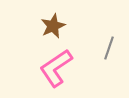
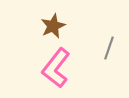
pink L-shape: rotated 18 degrees counterclockwise
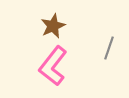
pink L-shape: moved 3 px left, 2 px up
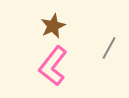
gray line: rotated 10 degrees clockwise
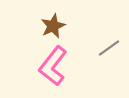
gray line: rotated 25 degrees clockwise
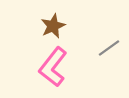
pink L-shape: moved 1 px down
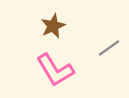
pink L-shape: moved 2 px right, 3 px down; rotated 69 degrees counterclockwise
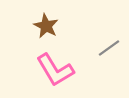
brown star: moved 7 px left; rotated 20 degrees counterclockwise
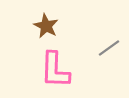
pink L-shape: rotated 33 degrees clockwise
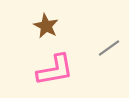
pink L-shape: rotated 102 degrees counterclockwise
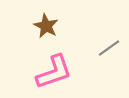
pink L-shape: moved 1 px left, 2 px down; rotated 9 degrees counterclockwise
